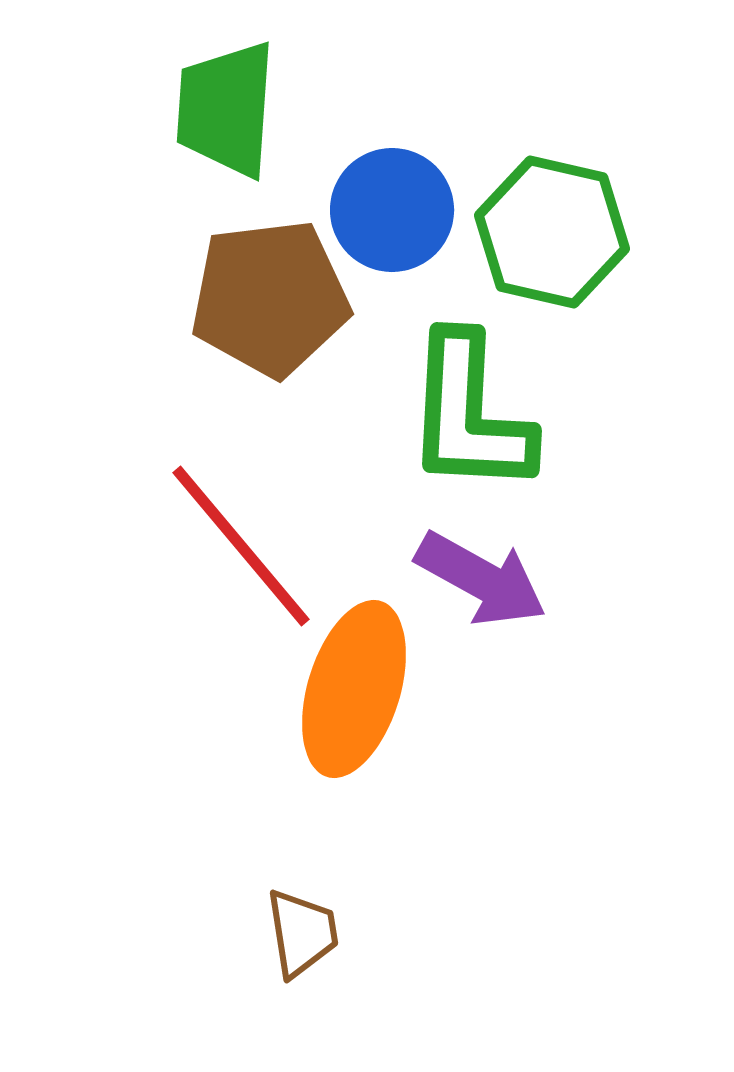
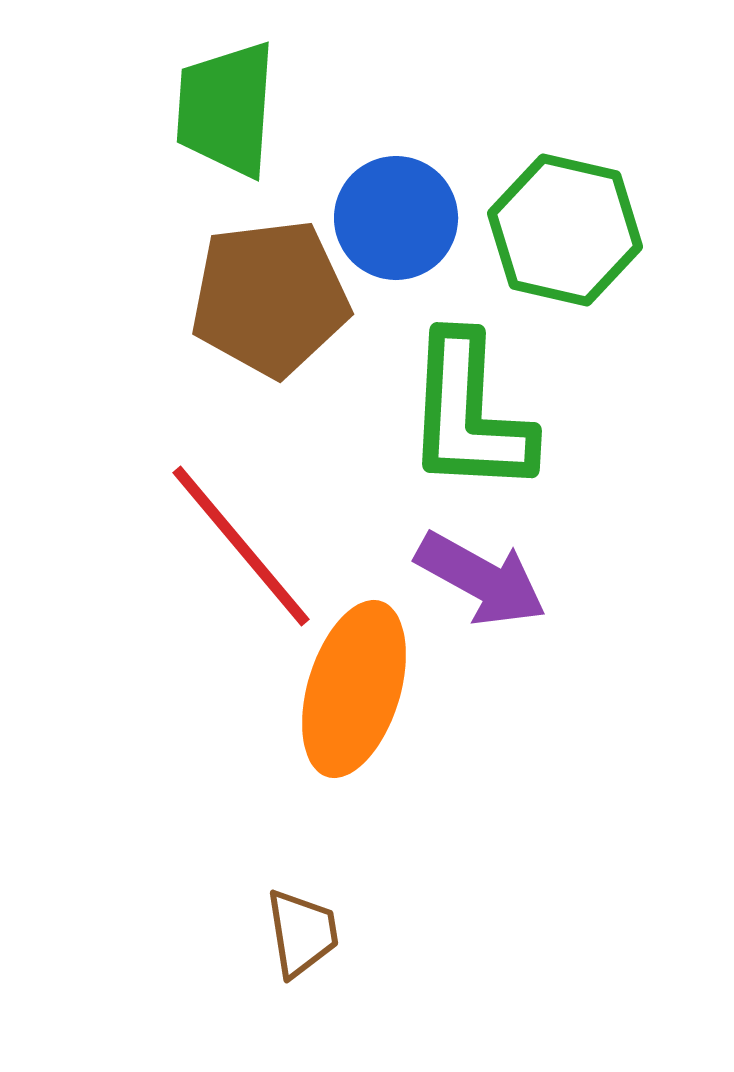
blue circle: moved 4 px right, 8 px down
green hexagon: moved 13 px right, 2 px up
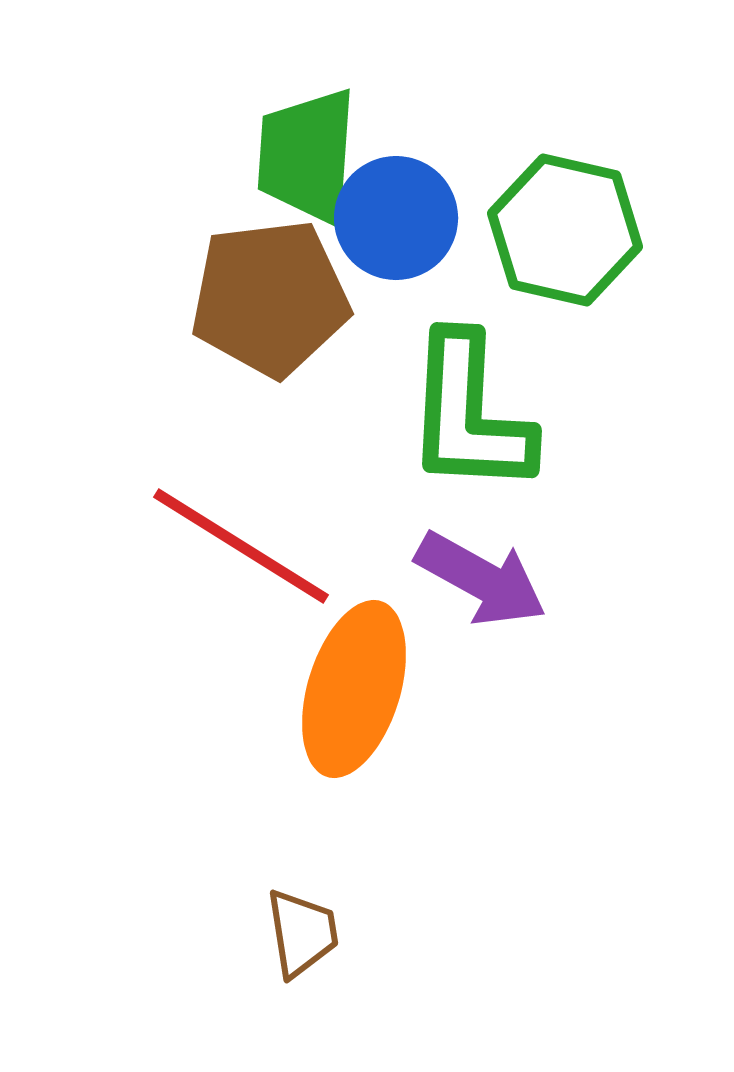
green trapezoid: moved 81 px right, 47 px down
red line: rotated 18 degrees counterclockwise
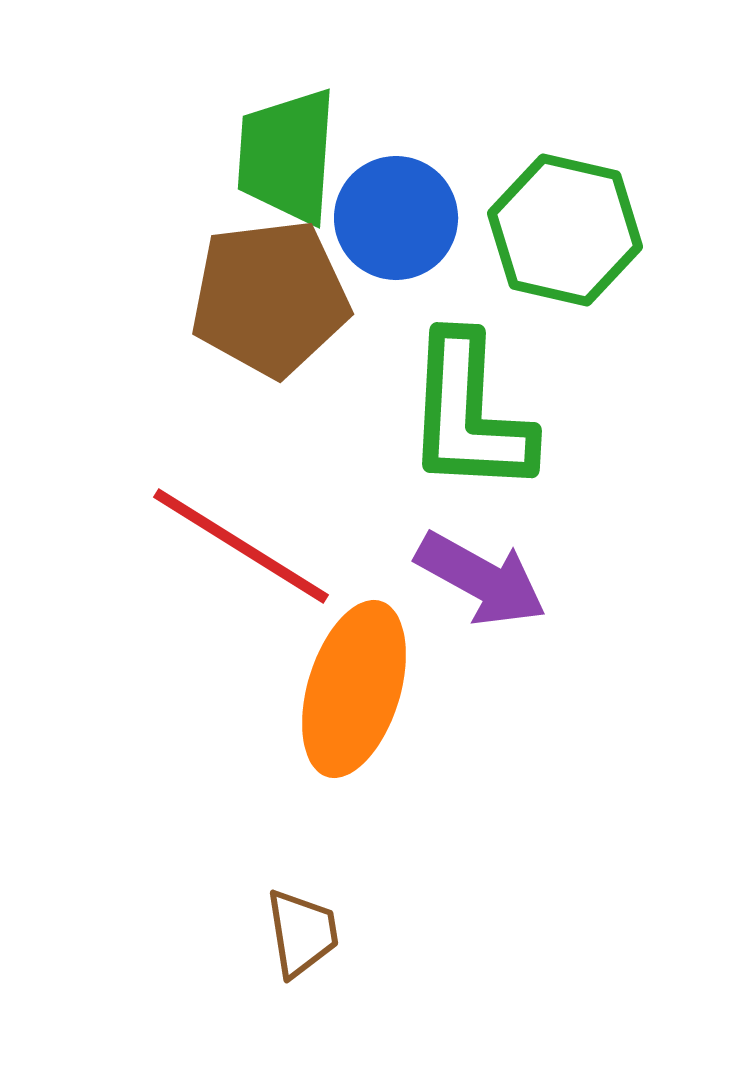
green trapezoid: moved 20 px left
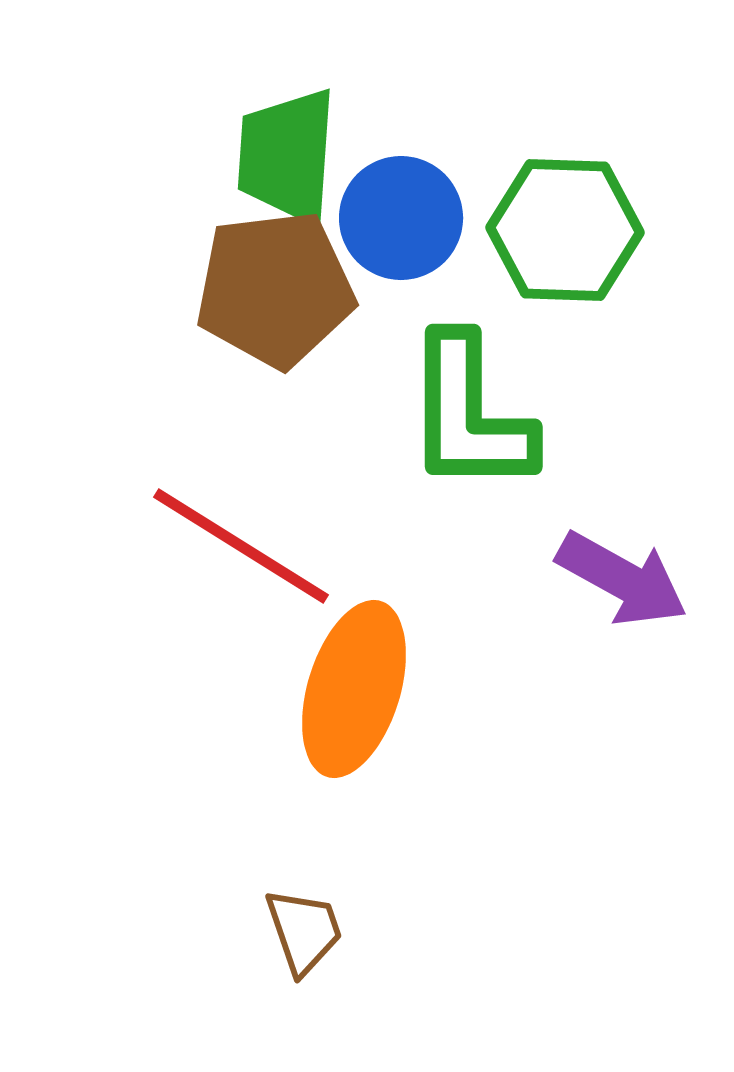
blue circle: moved 5 px right
green hexagon: rotated 11 degrees counterclockwise
brown pentagon: moved 5 px right, 9 px up
green L-shape: rotated 3 degrees counterclockwise
purple arrow: moved 141 px right
brown trapezoid: moved 2 px right, 2 px up; rotated 10 degrees counterclockwise
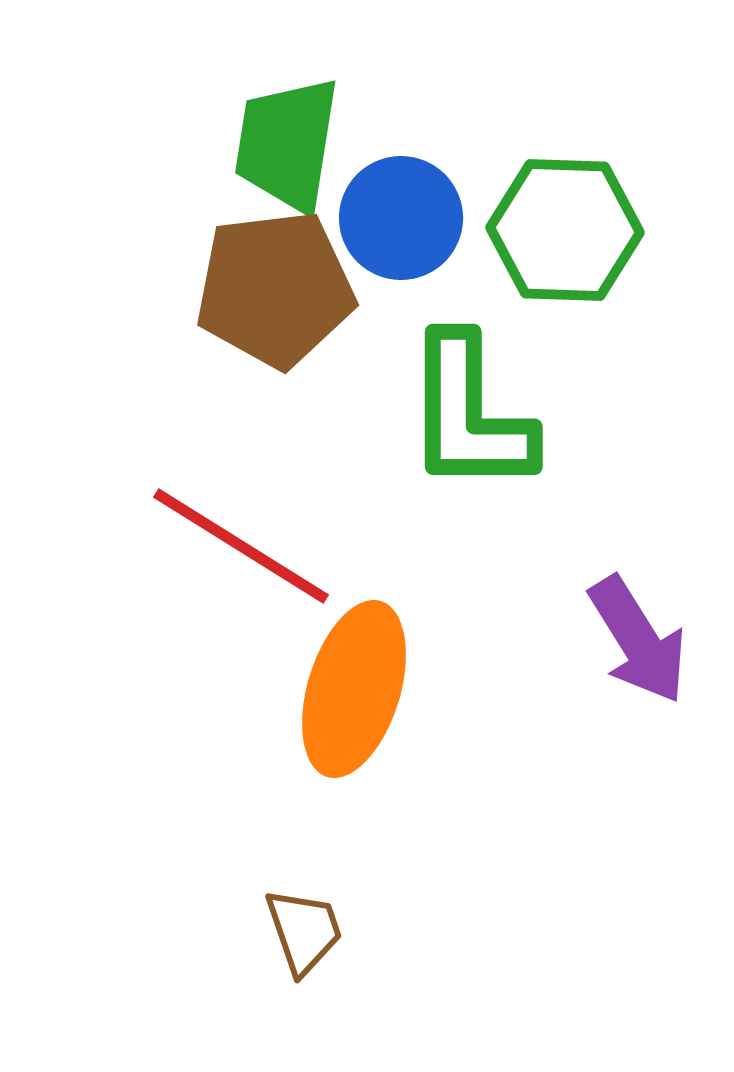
green trapezoid: moved 12 px up; rotated 5 degrees clockwise
purple arrow: moved 16 px right, 61 px down; rotated 29 degrees clockwise
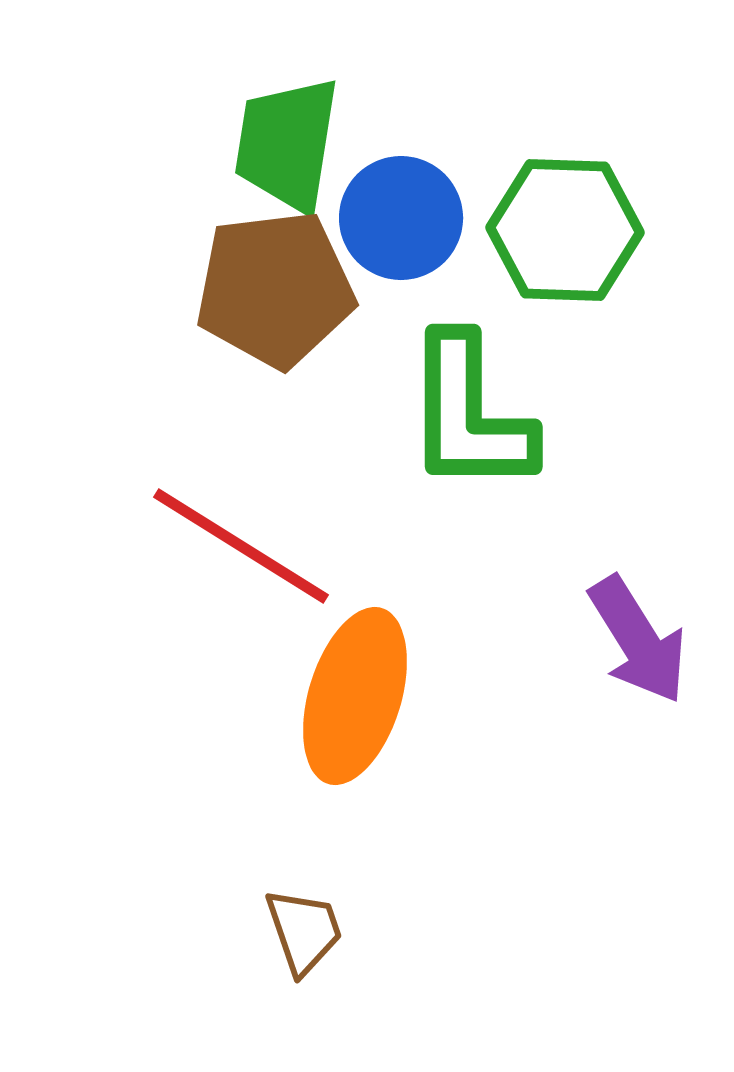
orange ellipse: moved 1 px right, 7 px down
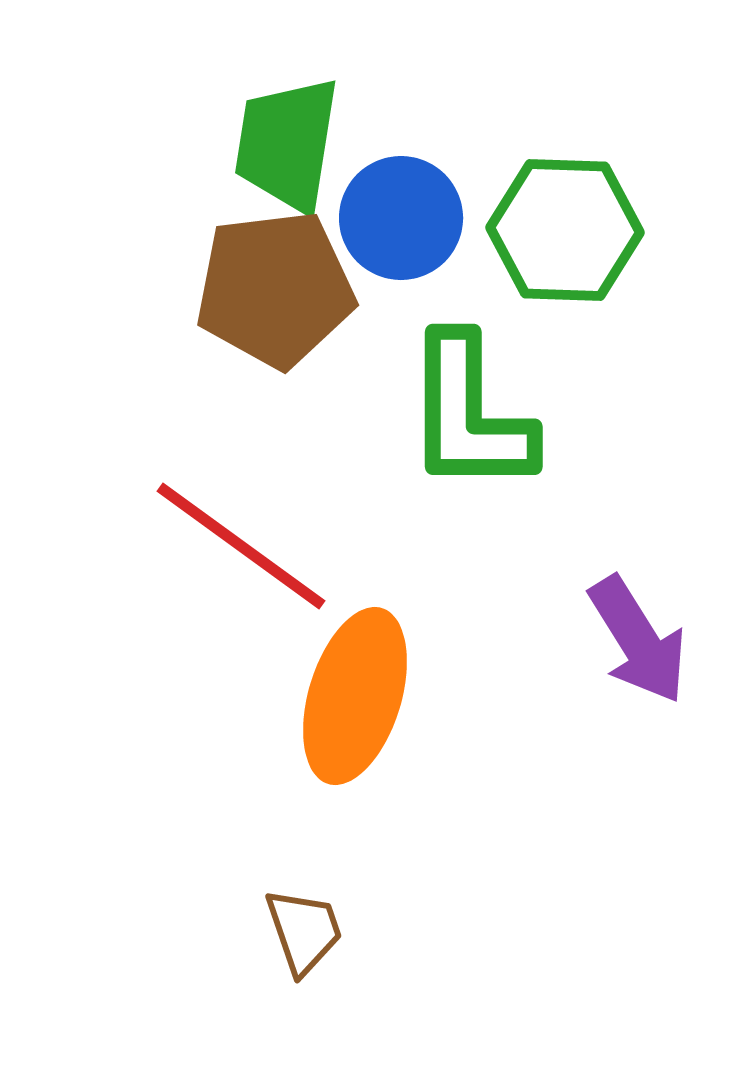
red line: rotated 4 degrees clockwise
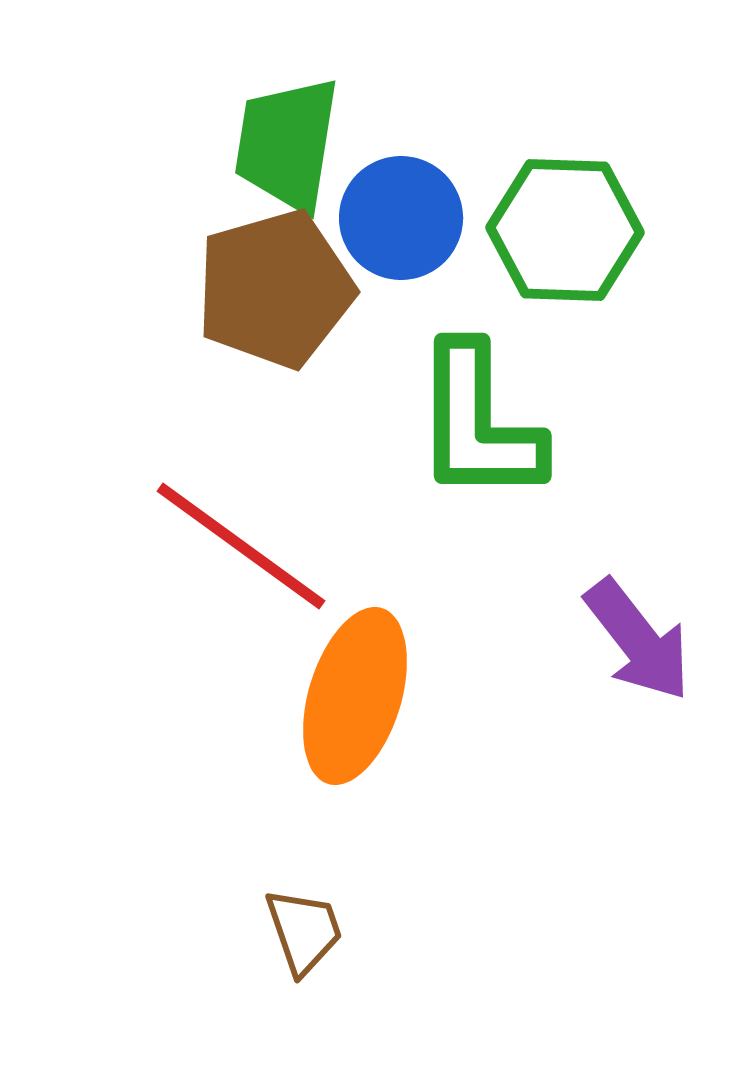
brown pentagon: rotated 9 degrees counterclockwise
green L-shape: moved 9 px right, 9 px down
purple arrow: rotated 6 degrees counterclockwise
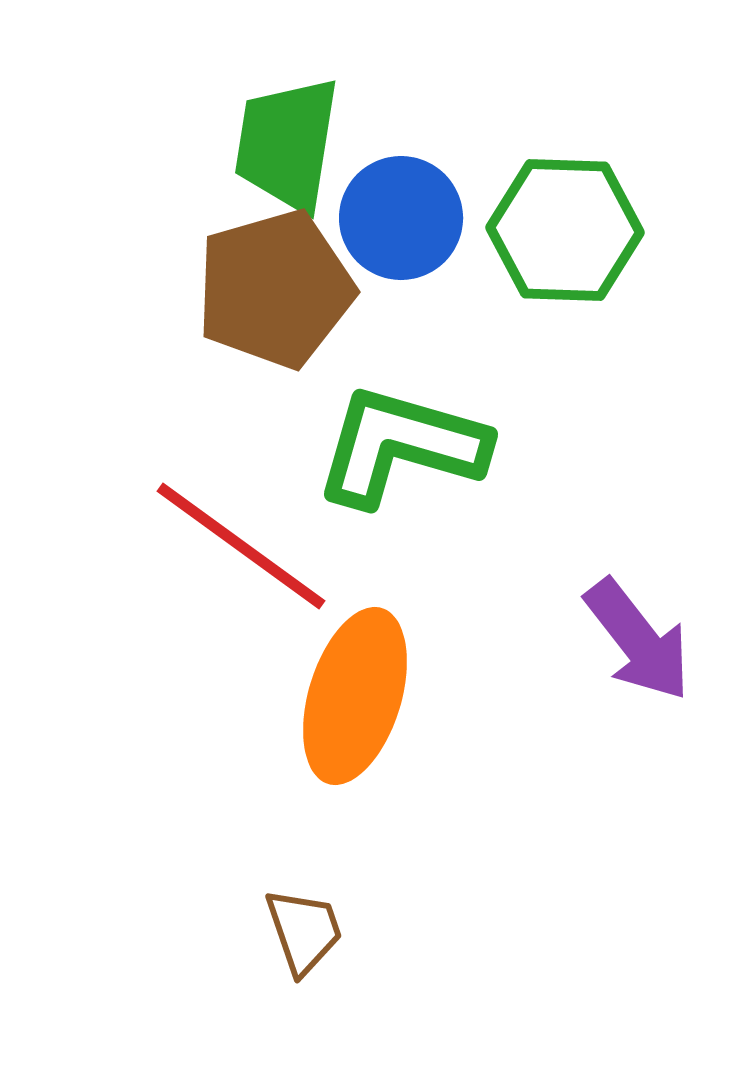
green L-shape: moved 77 px left, 23 px down; rotated 106 degrees clockwise
